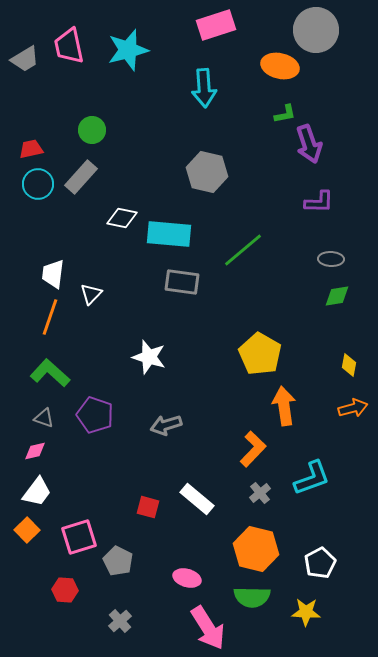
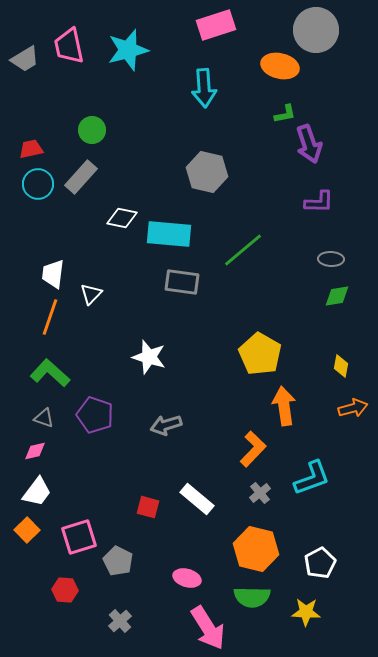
yellow diamond at (349, 365): moved 8 px left, 1 px down
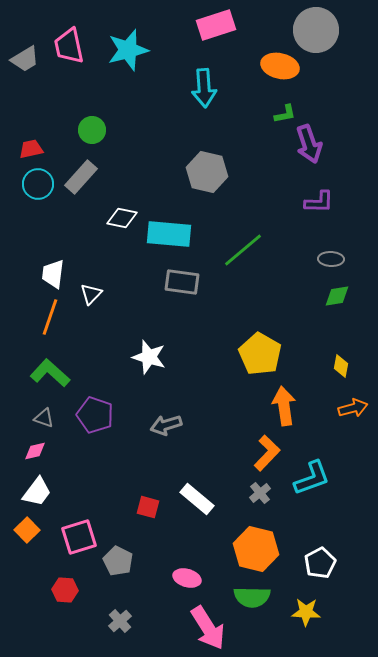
orange L-shape at (253, 449): moved 14 px right, 4 px down
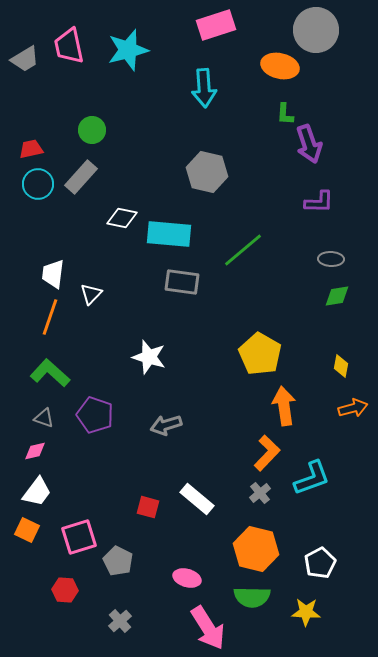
green L-shape at (285, 114): rotated 105 degrees clockwise
orange square at (27, 530): rotated 20 degrees counterclockwise
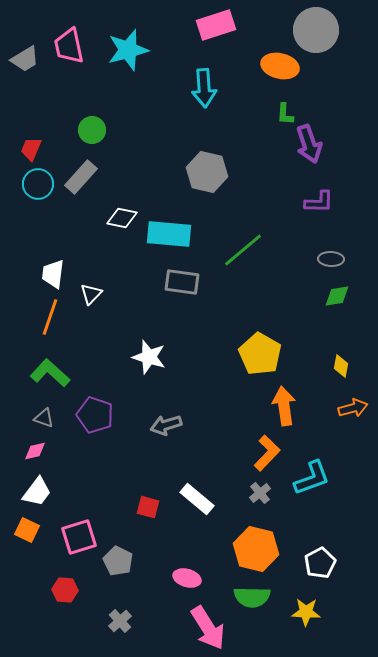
red trapezoid at (31, 149): rotated 55 degrees counterclockwise
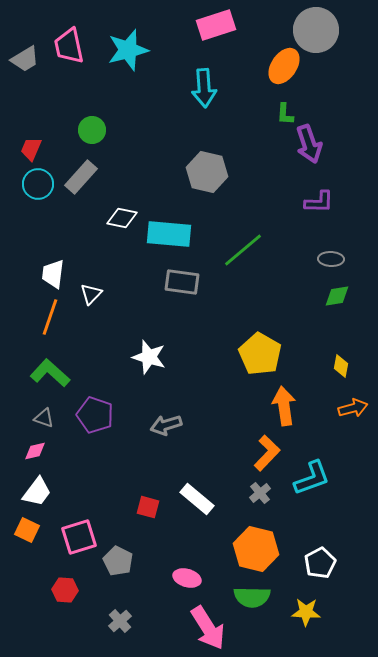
orange ellipse at (280, 66): moved 4 px right; rotated 69 degrees counterclockwise
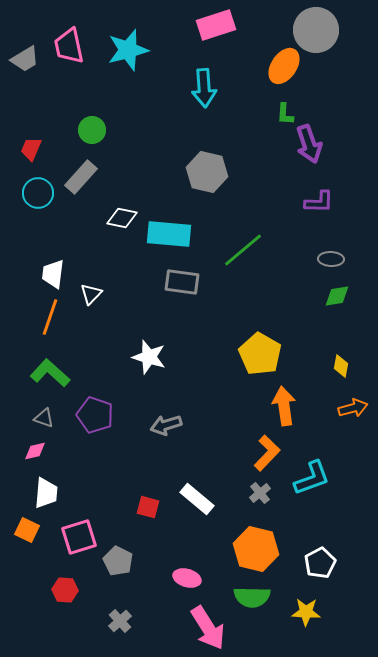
cyan circle at (38, 184): moved 9 px down
white trapezoid at (37, 492): moved 9 px right, 1 px down; rotated 32 degrees counterclockwise
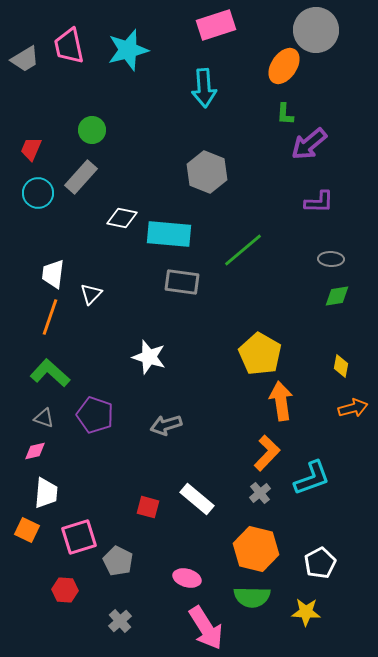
purple arrow at (309, 144): rotated 69 degrees clockwise
gray hexagon at (207, 172): rotated 9 degrees clockwise
orange arrow at (284, 406): moved 3 px left, 5 px up
pink arrow at (208, 628): moved 2 px left
